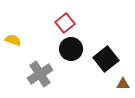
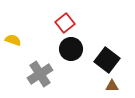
black square: moved 1 px right, 1 px down; rotated 15 degrees counterclockwise
brown triangle: moved 11 px left, 2 px down
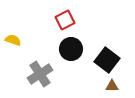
red square: moved 3 px up; rotated 12 degrees clockwise
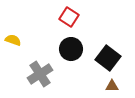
red square: moved 4 px right, 3 px up; rotated 30 degrees counterclockwise
black square: moved 1 px right, 2 px up
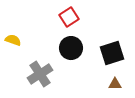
red square: rotated 24 degrees clockwise
black circle: moved 1 px up
black square: moved 4 px right, 5 px up; rotated 35 degrees clockwise
brown triangle: moved 3 px right, 2 px up
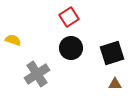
gray cross: moved 3 px left
